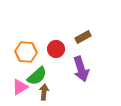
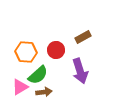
red circle: moved 1 px down
purple arrow: moved 1 px left, 2 px down
green semicircle: moved 1 px right, 1 px up
brown arrow: rotated 77 degrees clockwise
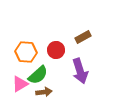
pink triangle: moved 3 px up
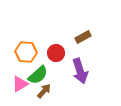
red circle: moved 3 px down
brown arrow: moved 1 px up; rotated 42 degrees counterclockwise
